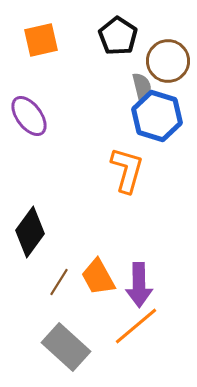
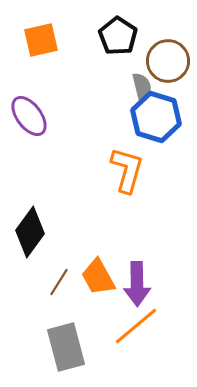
blue hexagon: moved 1 px left, 1 px down
purple arrow: moved 2 px left, 1 px up
gray rectangle: rotated 33 degrees clockwise
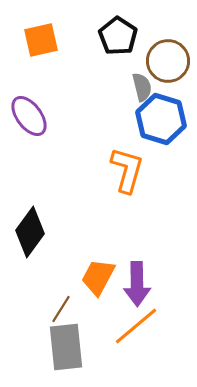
blue hexagon: moved 5 px right, 2 px down
orange trapezoid: rotated 57 degrees clockwise
brown line: moved 2 px right, 27 px down
gray rectangle: rotated 9 degrees clockwise
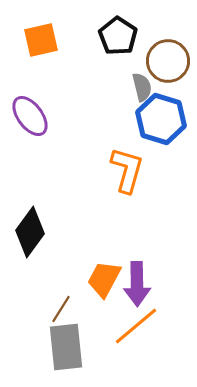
purple ellipse: moved 1 px right
orange trapezoid: moved 6 px right, 2 px down
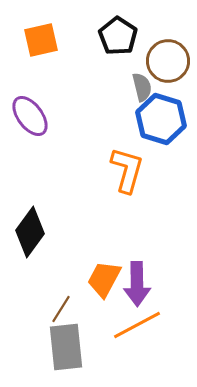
orange line: moved 1 px right, 1 px up; rotated 12 degrees clockwise
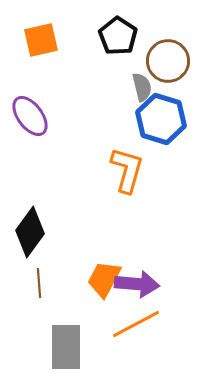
purple arrow: rotated 84 degrees counterclockwise
brown line: moved 22 px left, 26 px up; rotated 36 degrees counterclockwise
orange line: moved 1 px left, 1 px up
gray rectangle: rotated 6 degrees clockwise
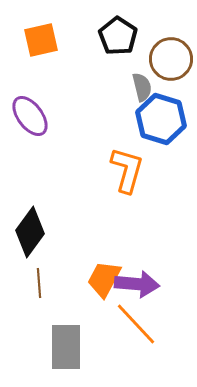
brown circle: moved 3 px right, 2 px up
orange line: rotated 75 degrees clockwise
